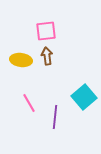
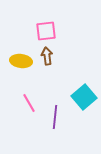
yellow ellipse: moved 1 px down
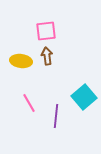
purple line: moved 1 px right, 1 px up
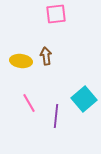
pink square: moved 10 px right, 17 px up
brown arrow: moved 1 px left
cyan square: moved 2 px down
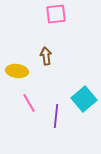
yellow ellipse: moved 4 px left, 10 px down
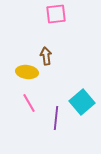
yellow ellipse: moved 10 px right, 1 px down
cyan square: moved 2 px left, 3 px down
purple line: moved 2 px down
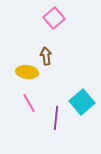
pink square: moved 2 px left, 4 px down; rotated 35 degrees counterclockwise
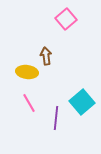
pink square: moved 12 px right, 1 px down
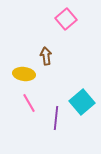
yellow ellipse: moved 3 px left, 2 px down
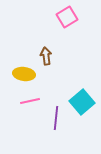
pink square: moved 1 px right, 2 px up; rotated 10 degrees clockwise
pink line: moved 1 px right, 2 px up; rotated 72 degrees counterclockwise
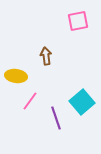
pink square: moved 11 px right, 4 px down; rotated 20 degrees clockwise
yellow ellipse: moved 8 px left, 2 px down
pink line: rotated 42 degrees counterclockwise
purple line: rotated 25 degrees counterclockwise
